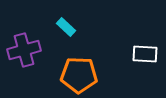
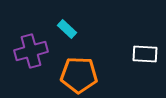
cyan rectangle: moved 1 px right, 2 px down
purple cross: moved 7 px right, 1 px down
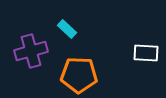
white rectangle: moved 1 px right, 1 px up
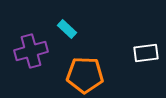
white rectangle: rotated 10 degrees counterclockwise
orange pentagon: moved 6 px right
